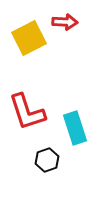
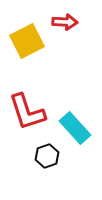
yellow square: moved 2 px left, 3 px down
cyan rectangle: rotated 24 degrees counterclockwise
black hexagon: moved 4 px up
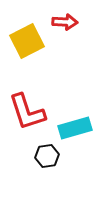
cyan rectangle: rotated 64 degrees counterclockwise
black hexagon: rotated 10 degrees clockwise
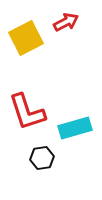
red arrow: moved 1 px right; rotated 30 degrees counterclockwise
yellow square: moved 1 px left, 3 px up
black hexagon: moved 5 px left, 2 px down
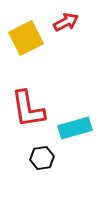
red L-shape: moved 1 px right, 3 px up; rotated 9 degrees clockwise
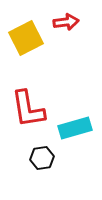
red arrow: rotated 20 degrees clockwise
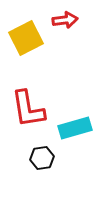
red arrow: moved 1 px left, 2 px up
